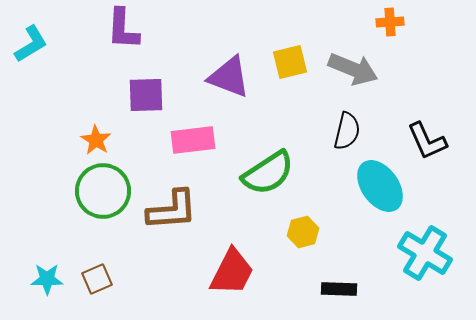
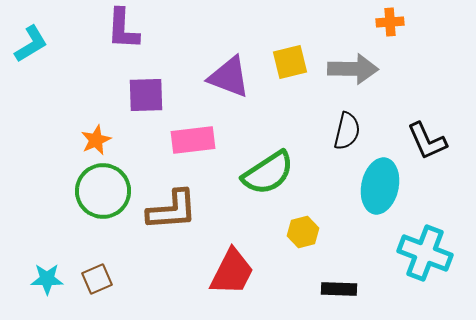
gray arrow: rotated 21 degrees counterclockwise
orange star: rotated 16 degrees clockwise
cyan ellipse: rotated 48 degrees clockwise
cyan cross: rotated 10 degrees counterclockwise
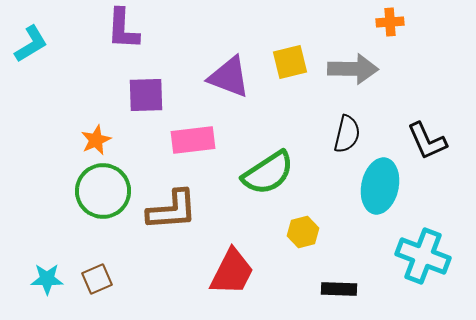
black semicircle: moved 3 px down
cyan cross: moved 2 px left, 3 px down
